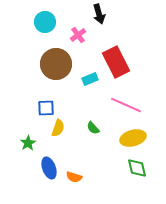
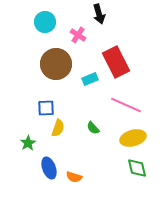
pink cross: rotated 21 degrees counterclockwise
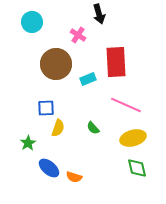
cyan circle: moved 13 px left
red rectangle: rotated 24 degrees clockwise
cyan rectangle: moved 2 px left
blue ellipse: rotated 30 degrees counterclockwise
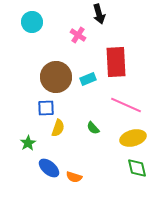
brown circle: moved 13 px down
